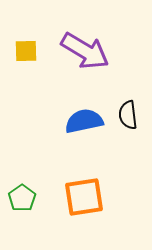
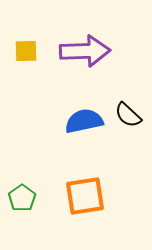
purple arrow: rotated 33 degrees counterclockwise
black semicircle: rotated 40 degrees counterclockwise
orange square: moved 1 px right, 1 px up
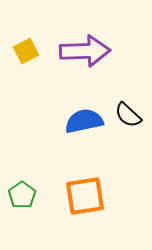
yellow square: rotated 25 degrees counterclockwise
green pentagon: moved 3 px up
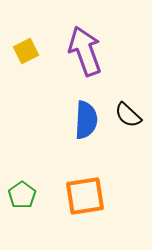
purple arrow: rotated 108 degrees counterclockwise
blue semicircle: moved 2 px right, 1 px up; rotated 105 degrees clockwise
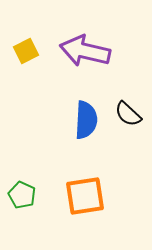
purple arrow: rotated 57 degrees counterclockwise
black semicircle: moved 1 px up
green pentagon: rotated 12 degrees counterclockwise
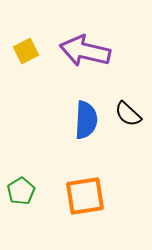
green pentagon: moved 1 px left, 4 px up; rotated 16 degrees clockwise
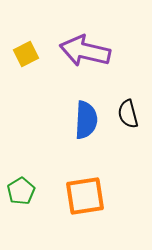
yellow square: moved 3 px down
black semicircle: rotated 32 degrees clockwise
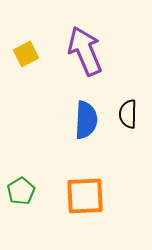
purple arrow: rotated 54 degrees clockwise
black semicircle: rotated 16 degrees clockwise
orange square: rotated 6 degrees clockwise
